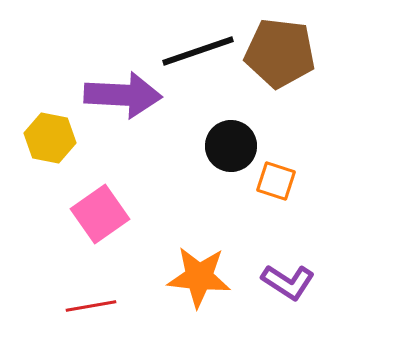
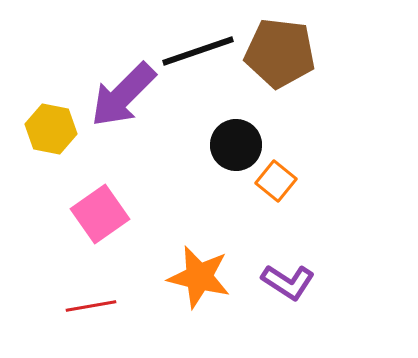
purple arrow: rotated 132 degrees clockwise
yellow hexagon: moved 1 px right, 9 px up
black circle: moved 5 px right, 1 px up
orange square: rotated 21 degrees clockwise
orange star: rotated 8 degrees clockwise
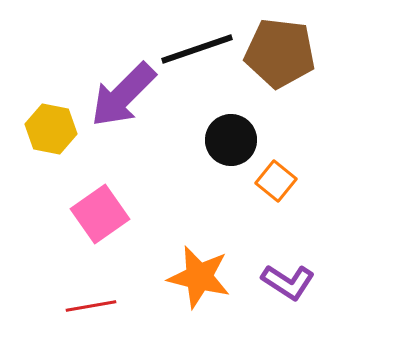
black line: moved 1 px left, 2 px up
black circle: moved 5 px left, 5 px up
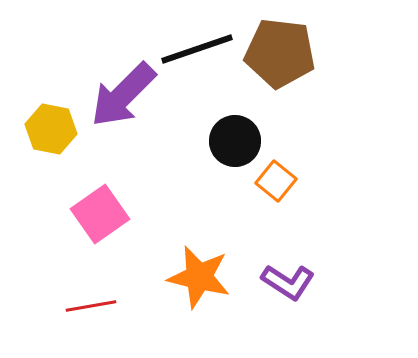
black circle: moved 4 px right, 1 px down
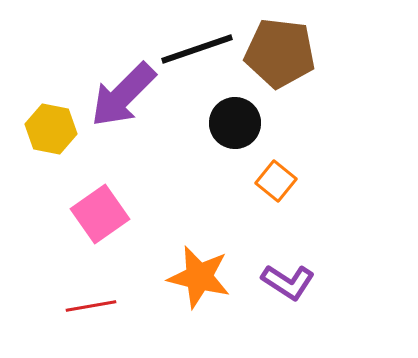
black circle: moved 18 px up
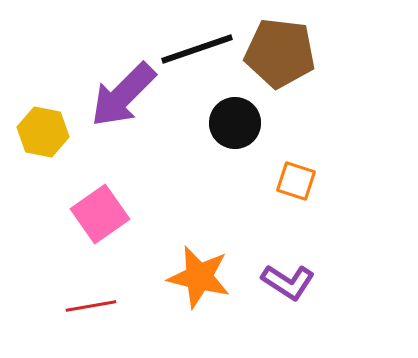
yellow hexagon: moved 8 px left, 3 px down
orange square: moved 20 px right; rotated 21 degrees counterclockwise
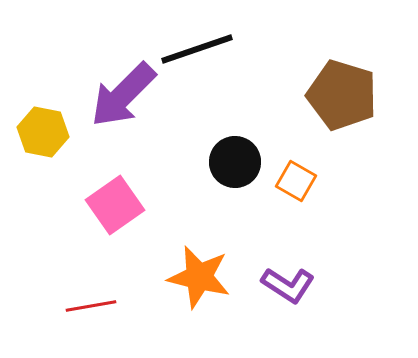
brown pentagon: moved 62 px right, 42 px down; rotated 10 degrees clockwise
black circle: moved 39 px down
orange square: rotated 12 degrees clockwise
pink square: moved 15 px right, 9 px up
purple L-shape: moved 3 px down
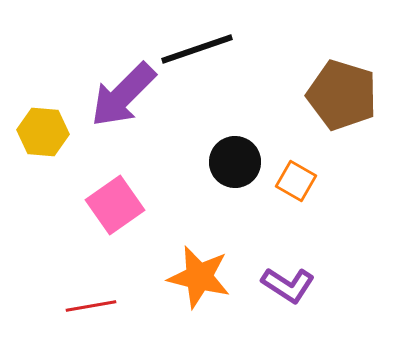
yellow hexagon: rotated 6 degrees counterclockwise
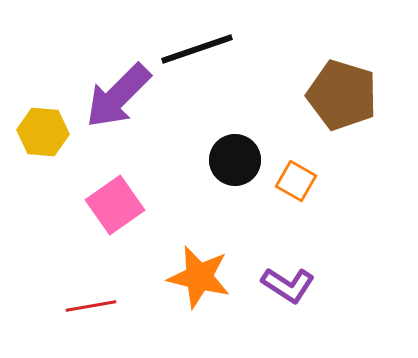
purple arrow: moved 5 px left, 1 px down
black circle: moved 2 px up
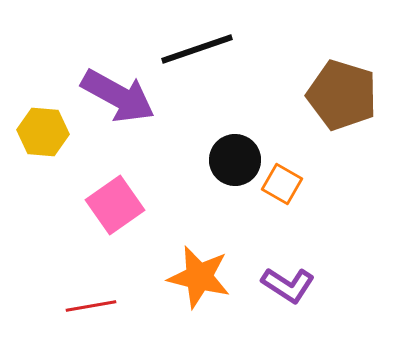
purple arrow: rotated 106 degrees counterclockwise
orange square: moved 14 px left, 3 px down
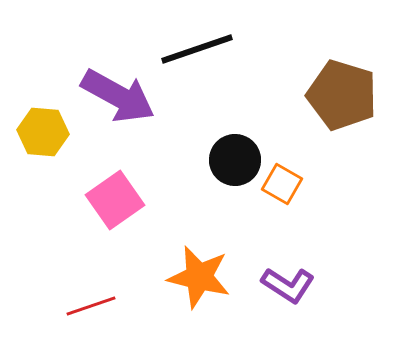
pink square: moved 5 px up
red line: rotated 9 degrees counterclockwise
